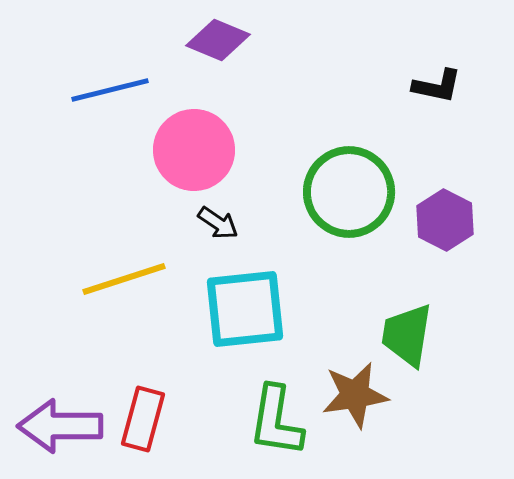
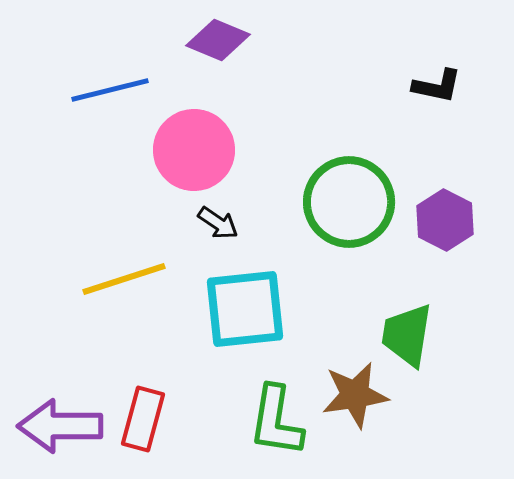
green circle: moved 10 px down
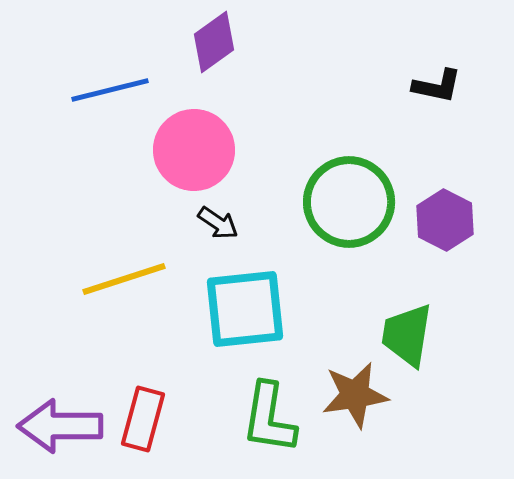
purple diamond: moved 4 px left, 2 px down; rotated 58 degrees counterclockwise
green L-shape: moved 7 px left, 3 px up
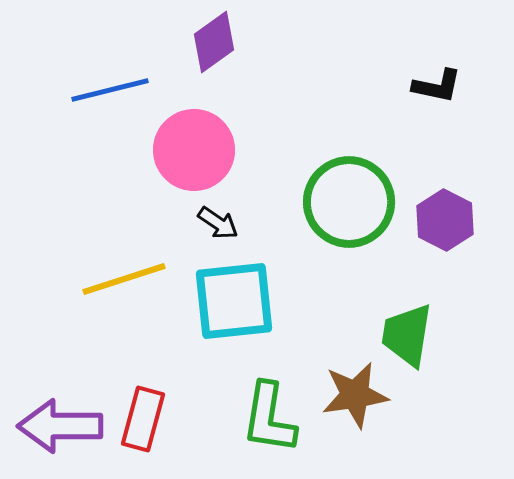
cyan square: moved 11 px left, 8 px up
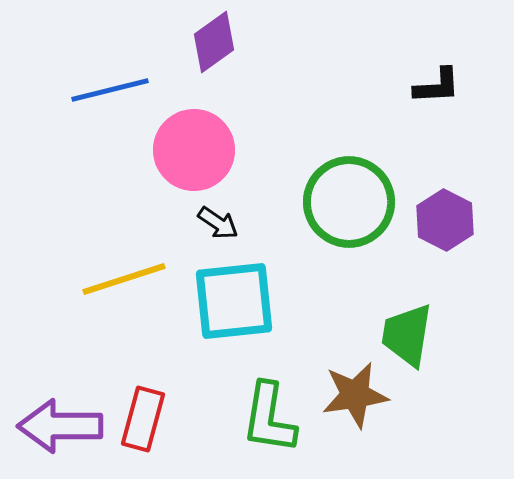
black L-shape: rotated 15 degrees counterclockwise
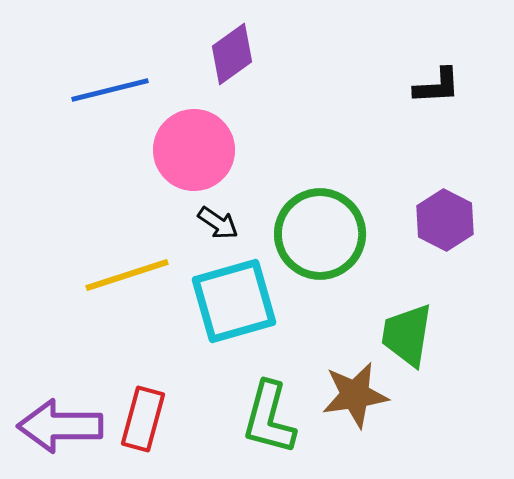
purple diamond: moved 18 px right, 12 px down
green circle: moved 29 px left, 32 px down
yellow line: moved 3 px right, 4 px up
cyan square: rotated 10 degrees counterclockwise
green L-shape: rotated 6 degrees clockwise
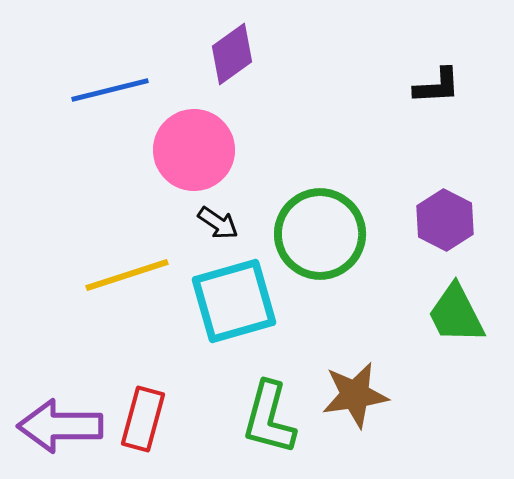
green trapezoid: moved 49 px right, 21 px up; rotated 36 degrees counterclockwise
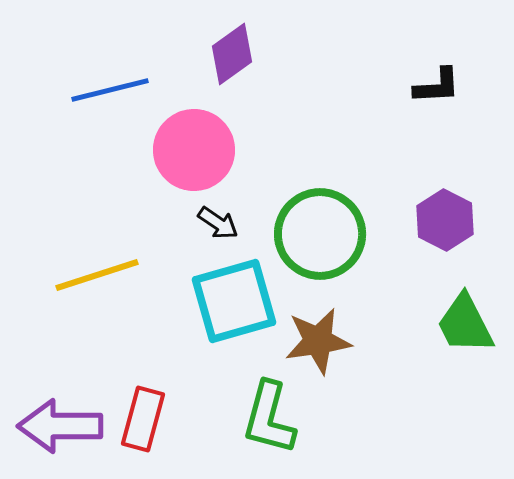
yellow line: moved 30 px left
green trapezoid: moved 9 px right, 10 px down
brown star: moved 37 px left, 54 px up
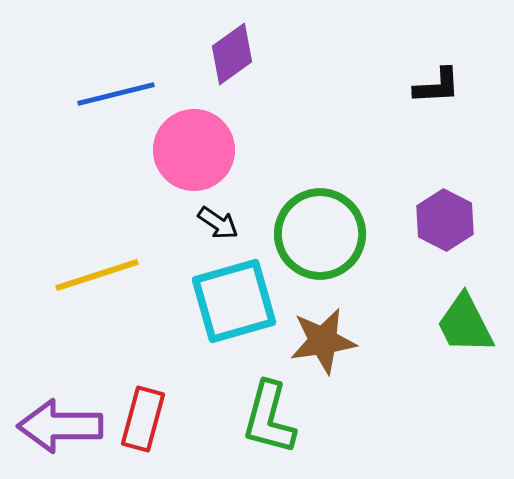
blue line: moved 6 px right, 4 px down
brown star: moved 5 px right
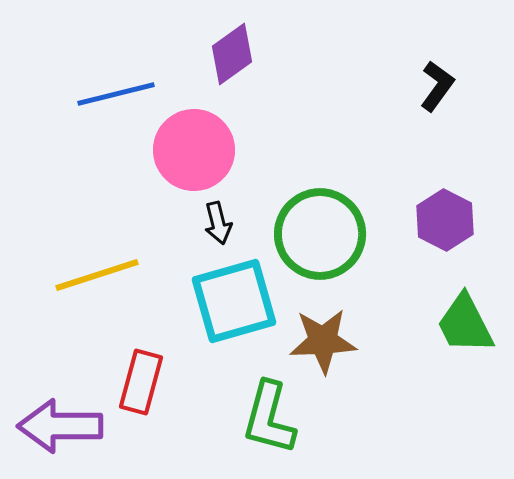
black L-shape: rotated 51 degrees counterclockwise
black arrow: rotated 42 degrees clockwise
brown star: rotated 6 degrees clockwise
red rectangle: moved 2 px left, 37 px up
